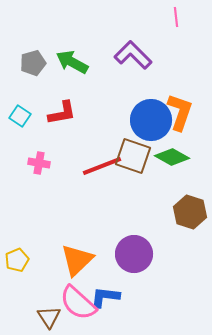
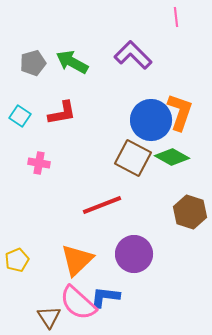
brown square: moved 2 px down; rotated 9 degrees clockwise
red line: moved 39 px down
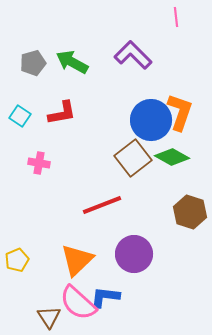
brown square: rotated 24 degrees clockwise
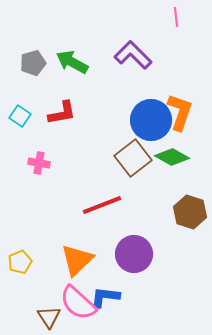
yellow pentagon: moved 3 px right, 2 px down
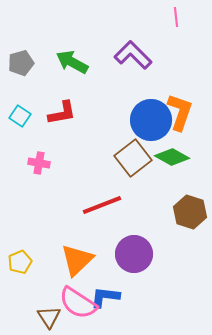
gray pentagon: moved 12 px left
pink semicircle: rotated 9 degrees counterclockwise
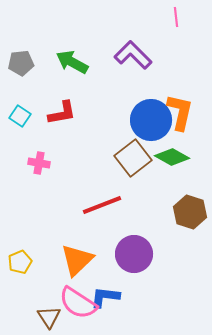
gray pentagon: rotated 10 degrees clockwise
orange L-shape: rotated 6 degrees counterclockwise
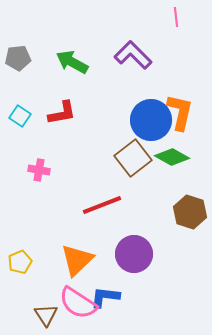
gray pentagon: moved 3 px left, 5 px up
pink cross: moved 7 px down
brown triangle: moved 3 px left, 2 px up
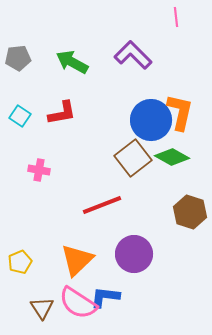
brown triangle: moved 4 px left, 7 px up
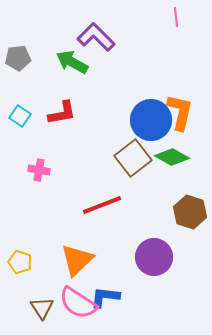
purple L-shape: moved 37 px left, 18 px up
purple circle: moved 20 px right, 3 px down
yellow pentagon: rotated 30 degrees counterclockwise
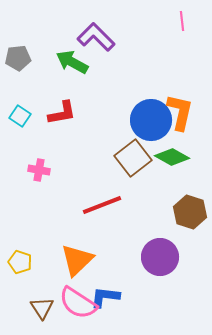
pink line: moved 6 px right, 4 px down
purple circle: moved 6 px right
